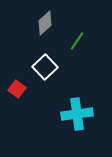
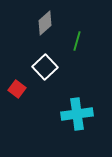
green line: rotated 18 degrees counterclockwise
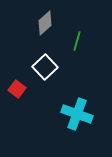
cyan cross: rotated 28 degrees clockwise
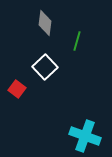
gray diamond: rotated 40 degrees counterclockwise
cyan cross: moved 8 px right, 22 px down
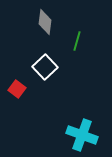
gray diamond: moved 1 px up
cyan cross: moved 3 px left, 1 px up
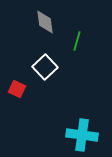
gray diamond: rotated 15 degrees counterclockwise
red square: rotated 12 degrees counterclockwise
cyan cross: rotated 12 degrees counterclockwise
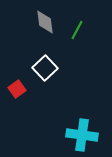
green line: moved 11 px up; rotated 12 degrees clockwise
white square: moved 1 px down
red square: rotated 30 degrees clockwise
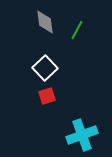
red square: moved 30 px right, 7 px down; rotated 18 degrees clockwise
cyan cross: rotated 28 degrees counterclockwise
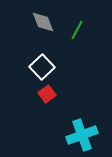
gray diamond: moved 2 px left; rotated 15 degrees counterclockwise
white square: moved 3 px left, 1 px up
red square: moved 2 px up; rotated 18 degrees counterclockwise
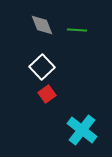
gray diamond: moved 1 px left, 3 px down
green line: rotated 66 degrees clockwise
cyan cross: moved 5 px up; rotated 32 degrees counterclockwise
